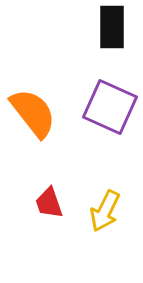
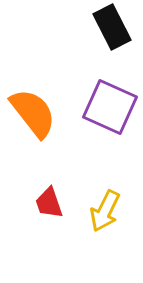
black rectangle: rotated 27 degrees counterclockwise
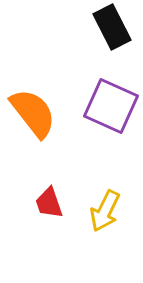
purple square: moved 1 px right, 1 px up
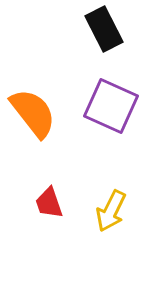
black rectangle: moved 8 px left, 2 px down
yellow arrow: moved 6 px right
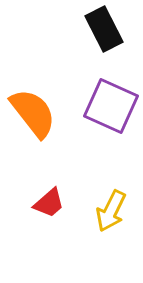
red trapezoid: rotated 112 degrees counterclockwise
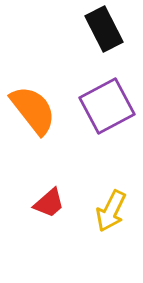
purple square: moved 4 px left; rotated 38 degrees clockwise
orange semicircle: moved 3 px up
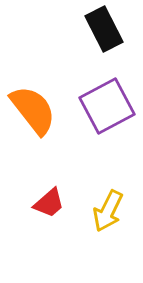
yellow arrow: moved 3 px left
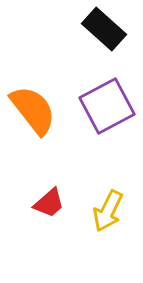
black rectangle: rotated 21 degrees counterclockwise
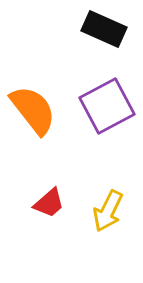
black rectangle: rotated 18 degrees counterclockwise
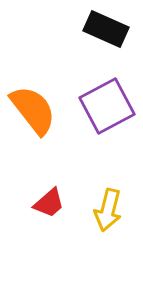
black rectangle: moved 2 px right
yellow arrow: moved 1 px up; rotated 12 degrees counterclockwise
